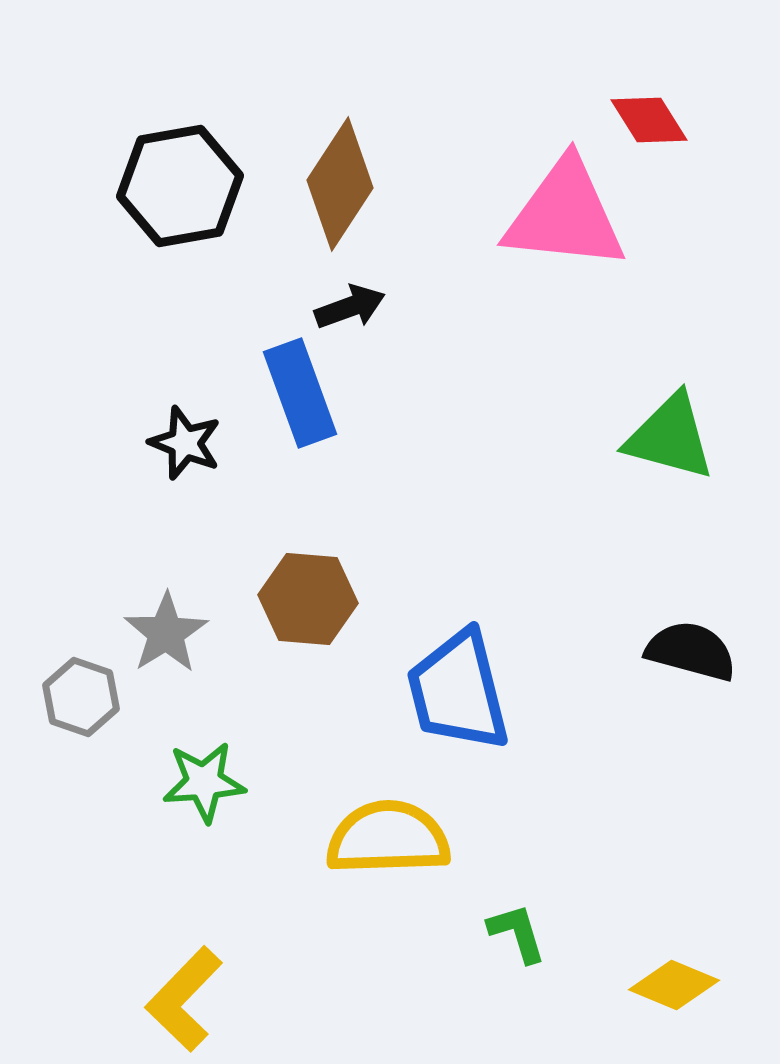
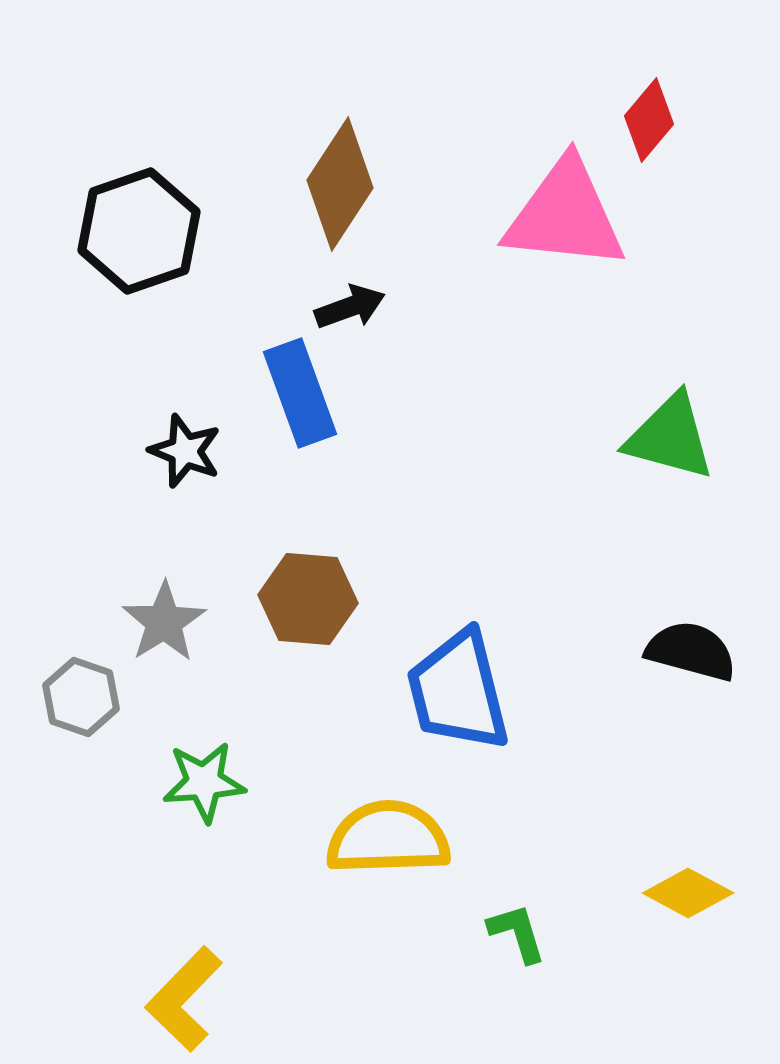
red diamond: rotated 72 degrees clockwise
black hexagon: moved 41 px left, 45 px down; rotated 9 degrees counterclockwise
black star: moved 8 px down
gray star: moved 2 px left, 11 px up
yellow diamond: moved 14 px right, 92 px up; rotated 6 degrees clockwise
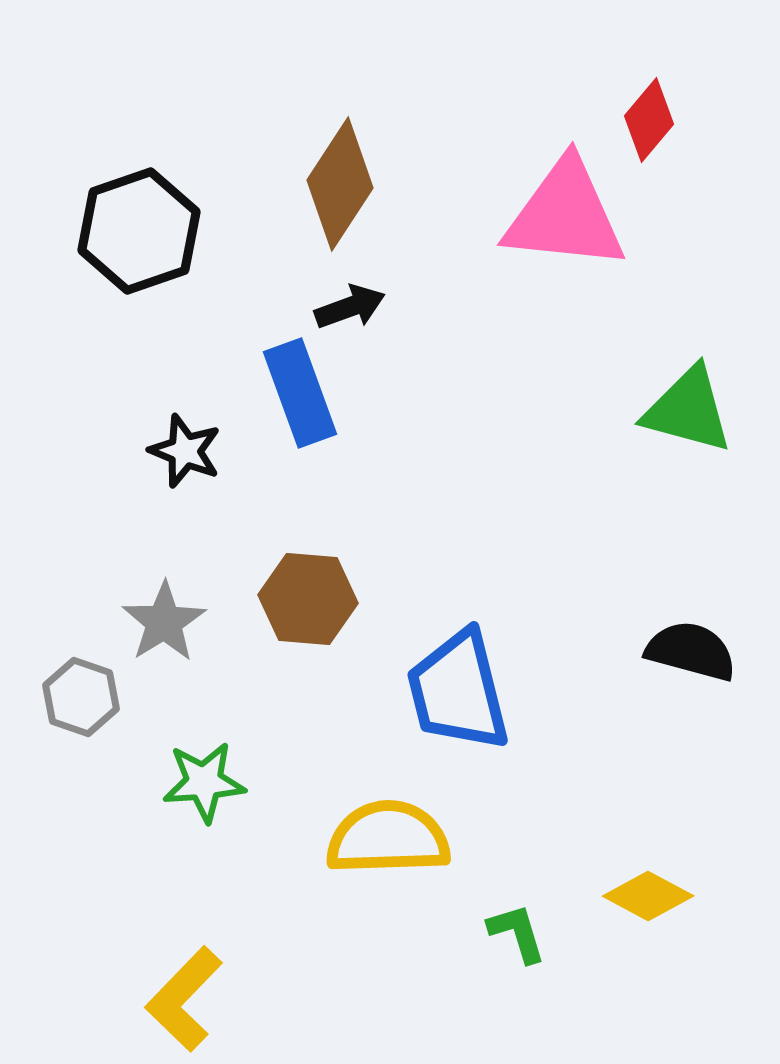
green triangle: moved 18 px right, 27 px up
yellow diamond: moved 40 px left, 3 px down
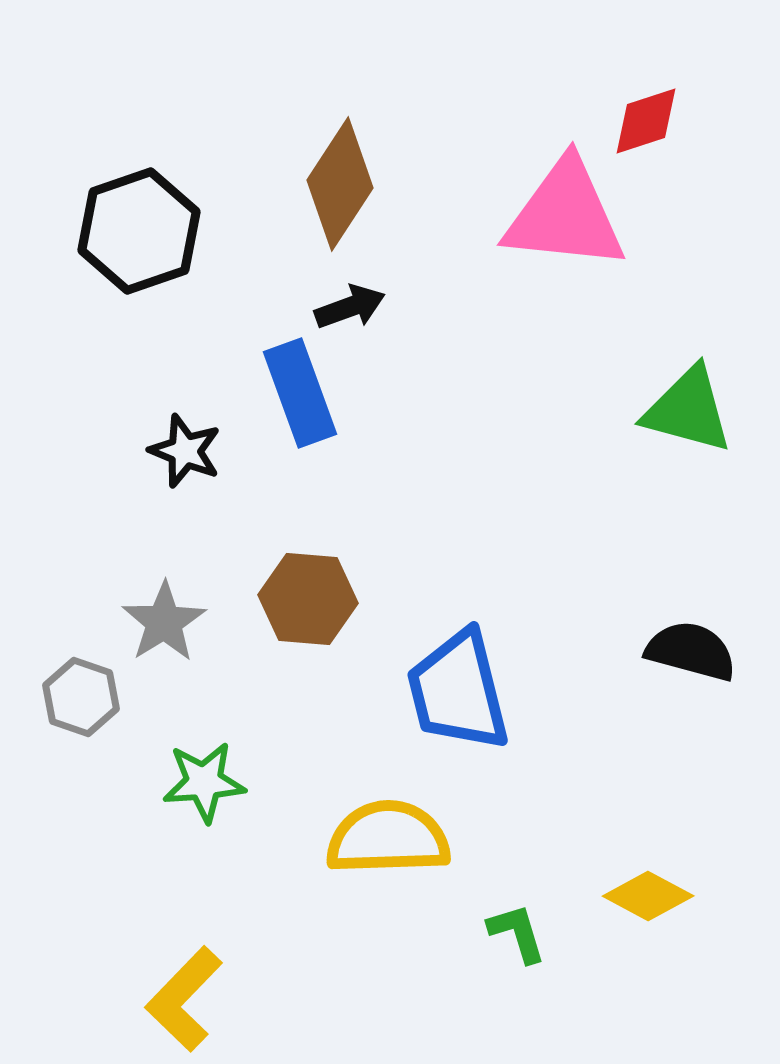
red diamond: moved 3 px left, 1 px down; rotated 32 degrees clockwise
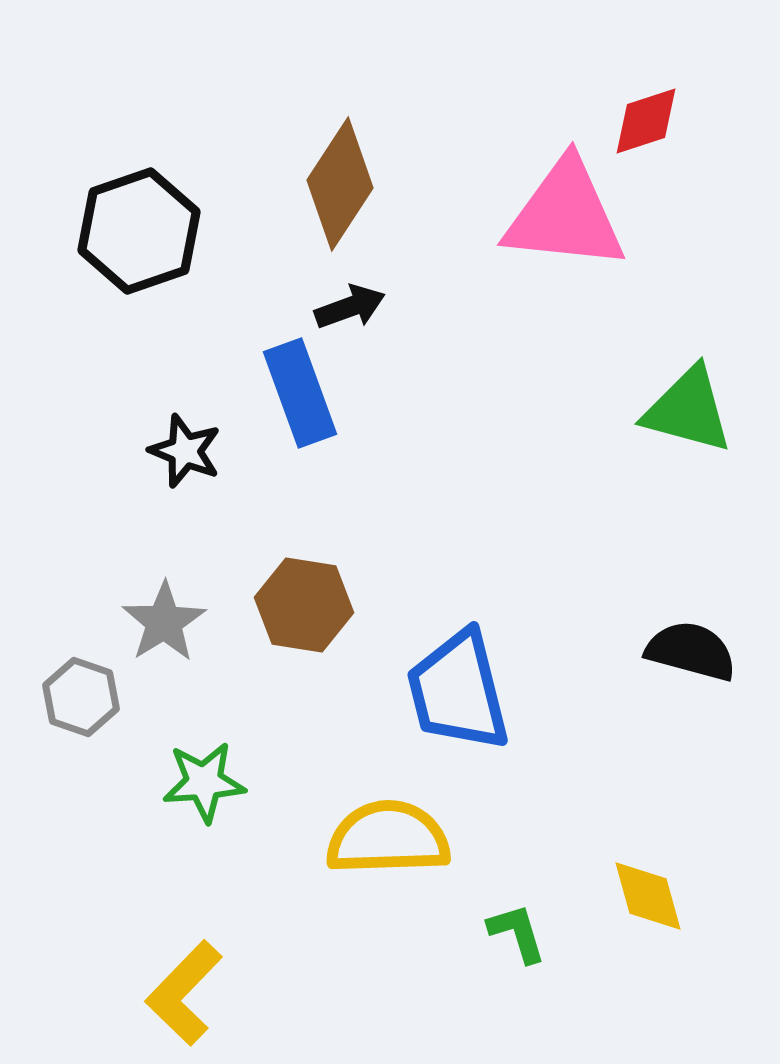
brown hexagon: moved 4 px left, 6 px down; rotated 4 degrees clockwise
yellow diamond: rotated 46 degrees clockwise
yellow L-shape: moved 6 px up
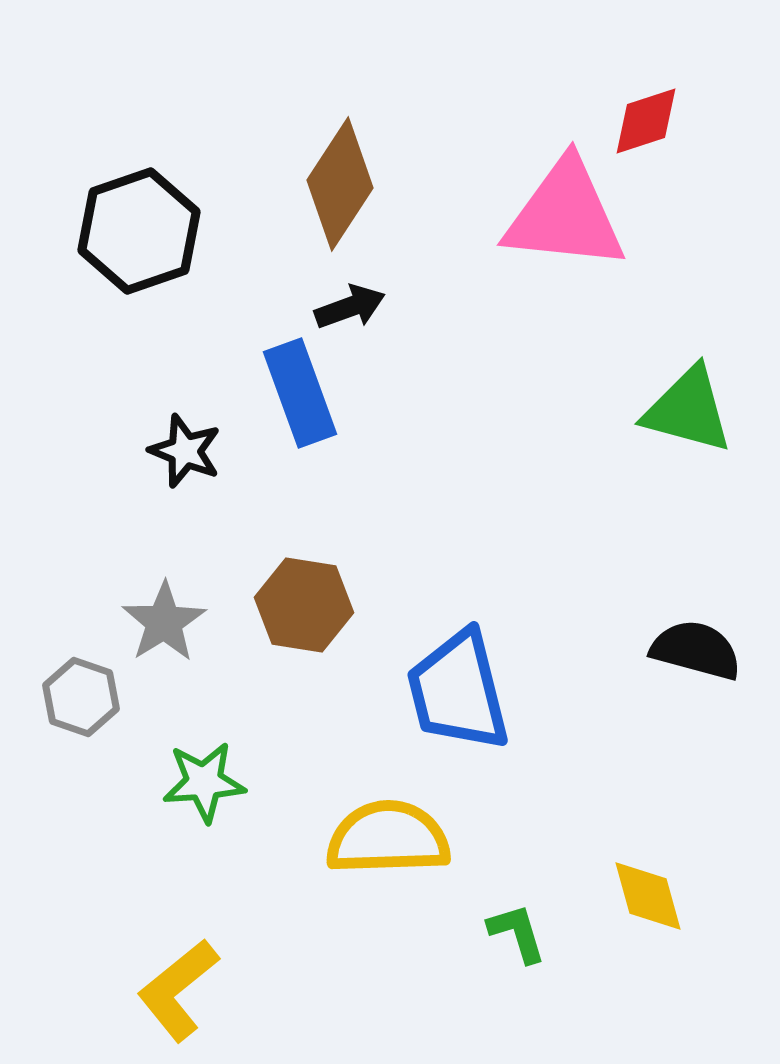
black semicircle: moved 5 px right, 1 px up
yellow L-shape: moved 6 px left, 3 px up; rotated 7 degrees clockwise
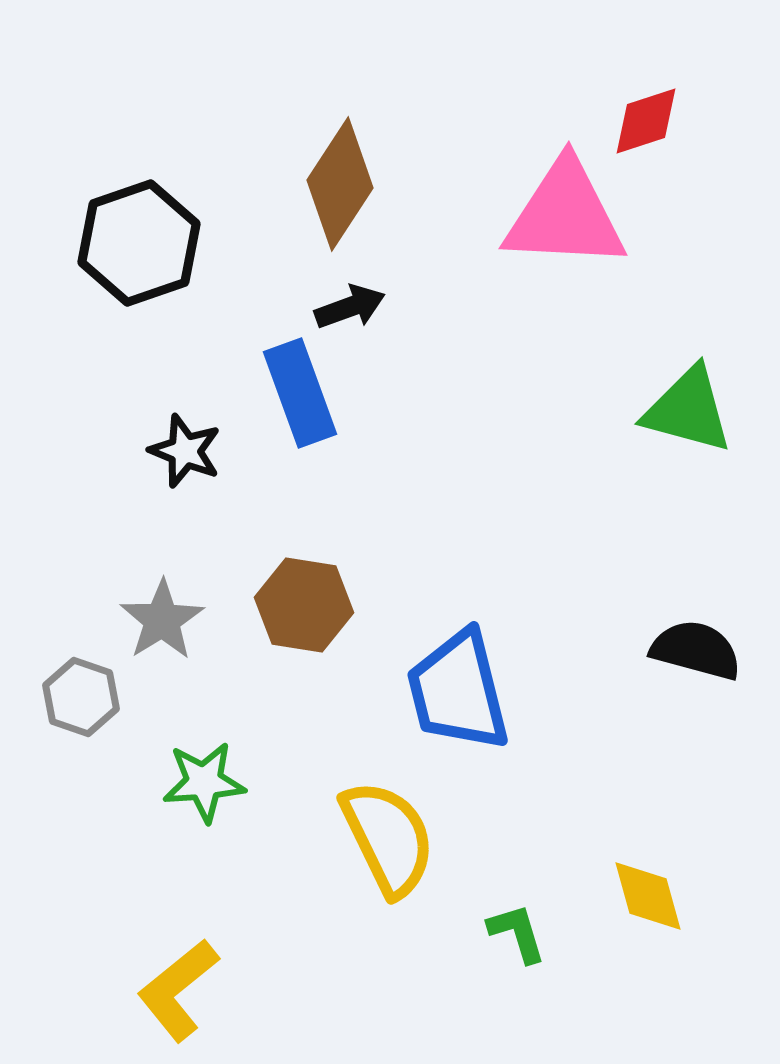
pink triangle: rotated 3 degrees counterclockwise
black hexagon: moved 12 px down
gray star: moved 2 px left, 2 px up
yellow semicircle: rotated 66 degrees clockwise
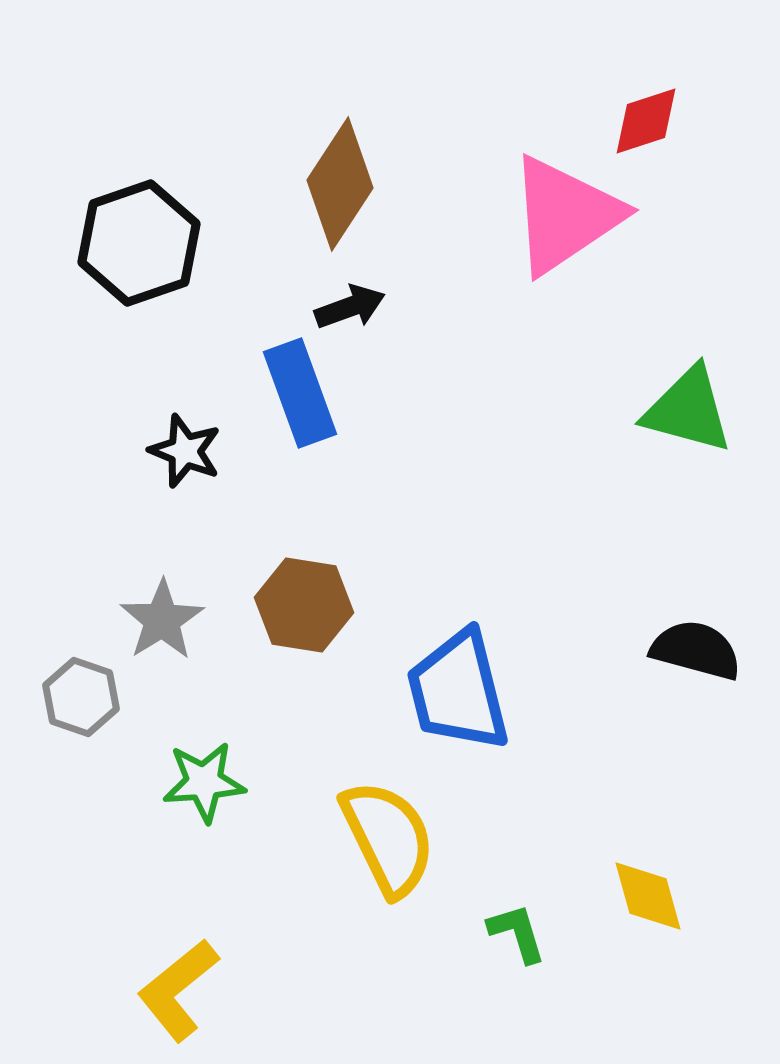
pink triangle: rotated 37 degrees counterclockwise
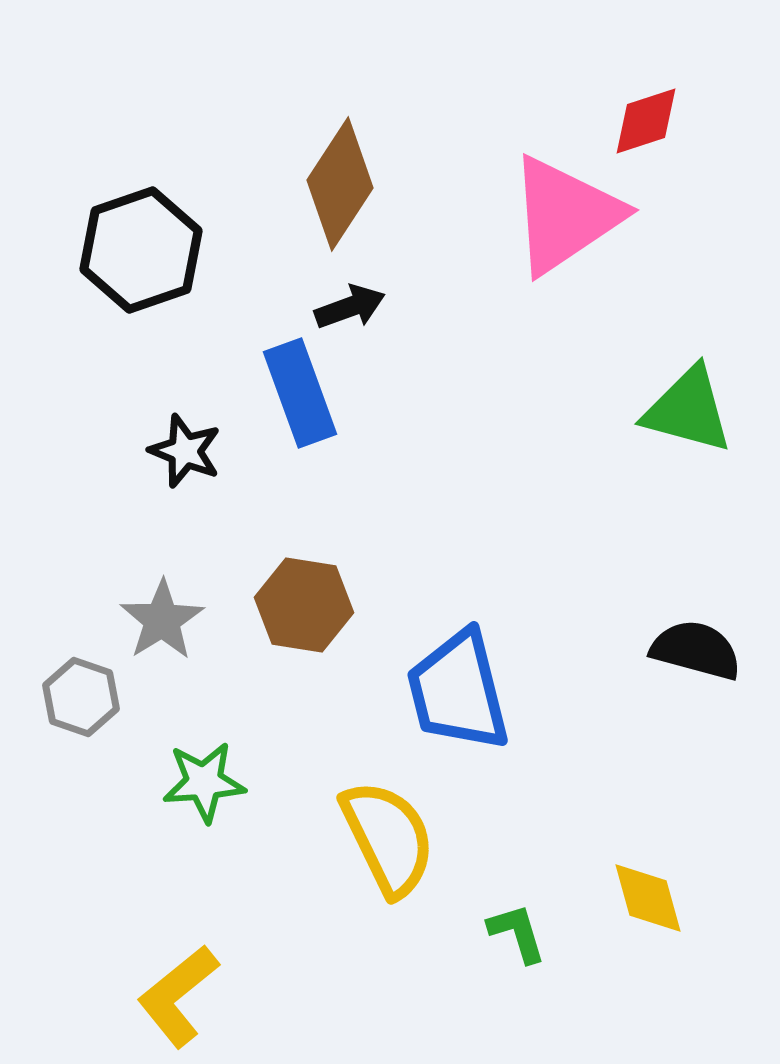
black hexagon: moved 2 px right, 7 px down
yellow diamond: moved 2 px down
yellow L-shape: moved 6 px down
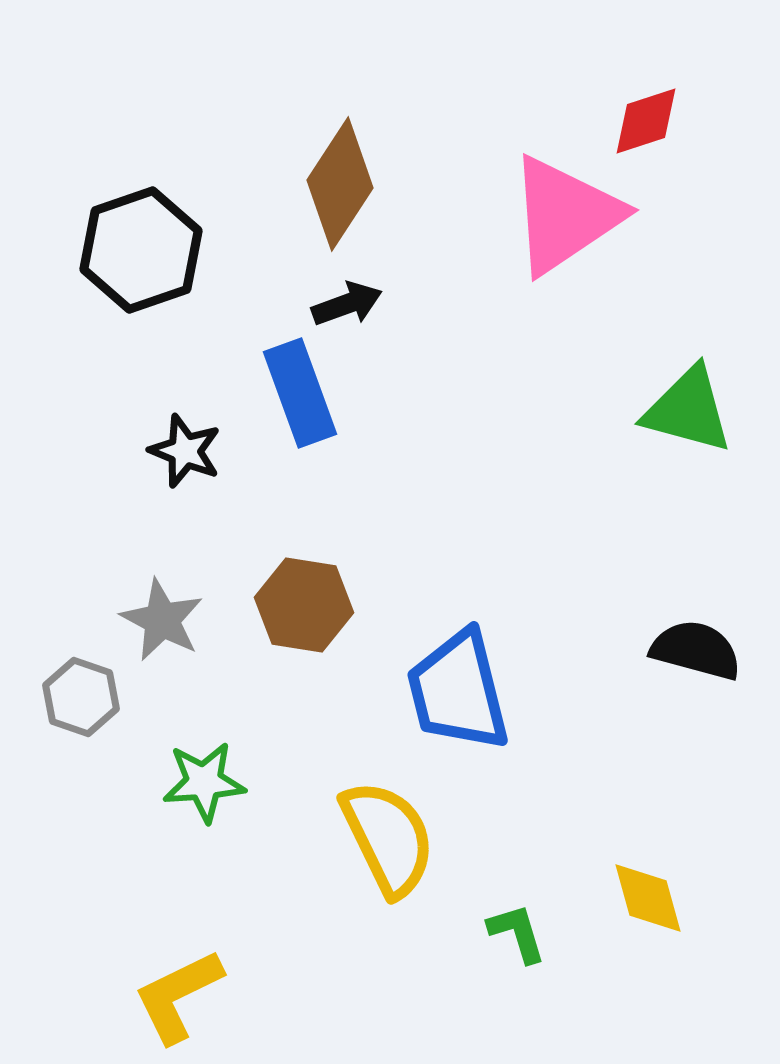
black arrow: moved 3 px left, 3 px up
gray star: rotated 12 degrees counterclockwise
yellow L-shape: rotated 13 degrees clockwise
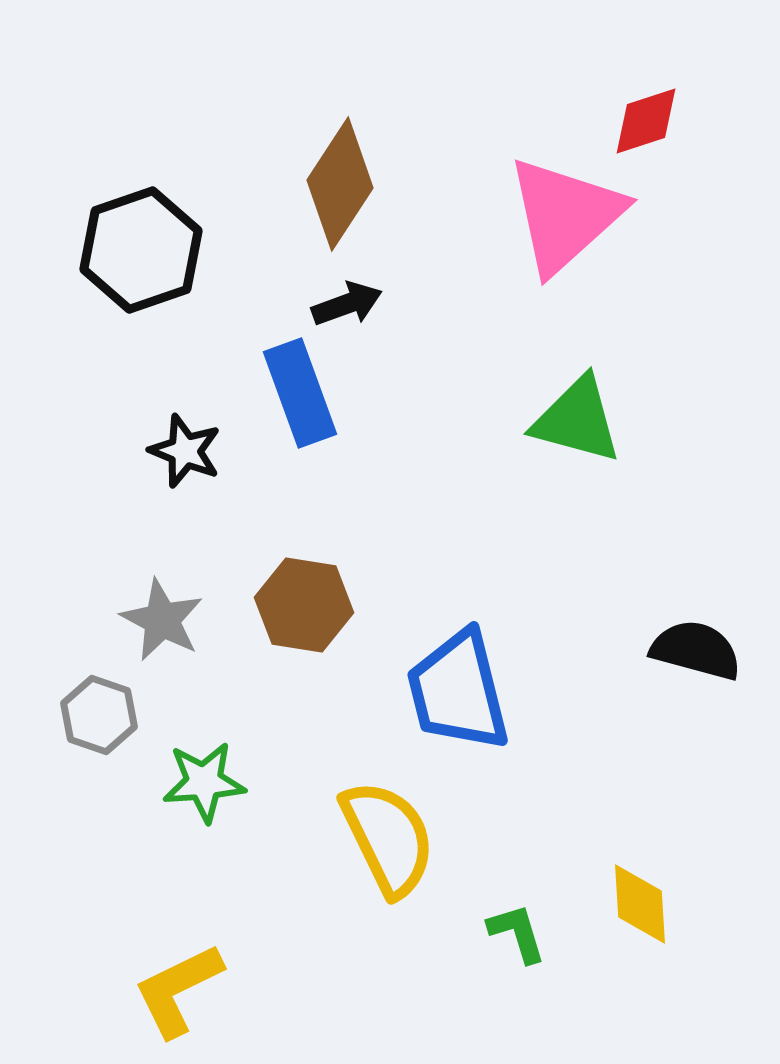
pink triangle: rotated 8 degrees counterclockwise
green triangle: moved 111 px left, 10 px down
gray hexagon: moved 18 px right, 18 px down
yellow diamond: moved 8 px left, 6 px down; rotated 12 degrees clockwise
yellow L-shape: moved 6 px up
